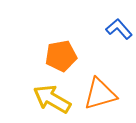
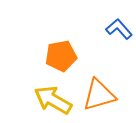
orange triangle: moved 1 px left, 1 px down
yellow arrow: moved 1 px right, 1 px down
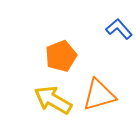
orange pentagon: rotated 12 degrees counterclockwise
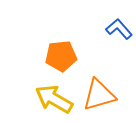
orange pentagon: rotated 16 degrees clockwise
yellow arrow: moved 1 px right, 1 px up
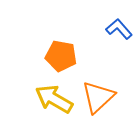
orange pentagon: rotated 16 degrees clockwise
orange triangle: moved 1 px left, 2 px down; rotated 27 degrees counterclockwise
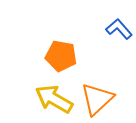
orange triangle: moved 1 px left, 2 px down
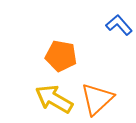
blue L-shape: moved 4 px up
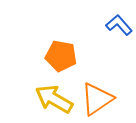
orange triangle: rotated 9 degrees clockwise
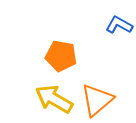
blue L-shape: rotated 20 degrees counterclockwise
orange triangle: moved 1 px down; rotated 6 degrees counterclockwise
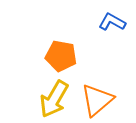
blue L-shape: moved 7 px left, 3 px up
yellow arrow: rotated 90 degrees counterclockwise
